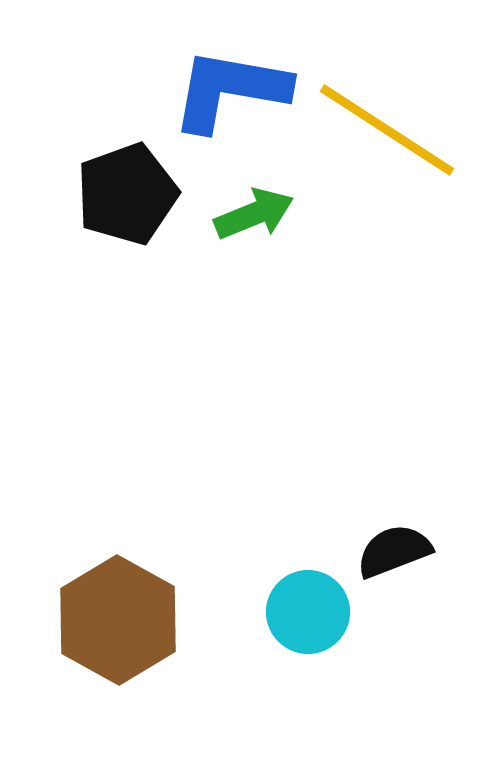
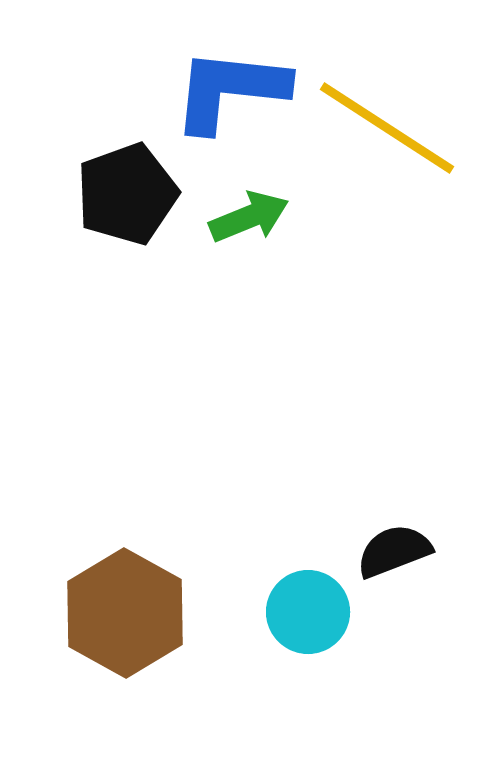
blue L-shape: rotated 4 degrees counterclockwise
yellow line: moved 2 px up
green arrow: moved 5 px left, 3 px down
brown hexagon: moved 7 px right, 7 px up
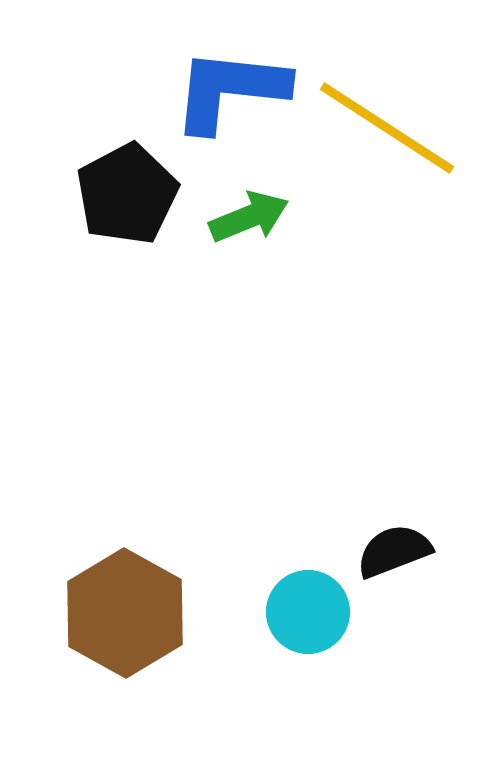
black pentagon: rotated 8 degrees counterclockwise
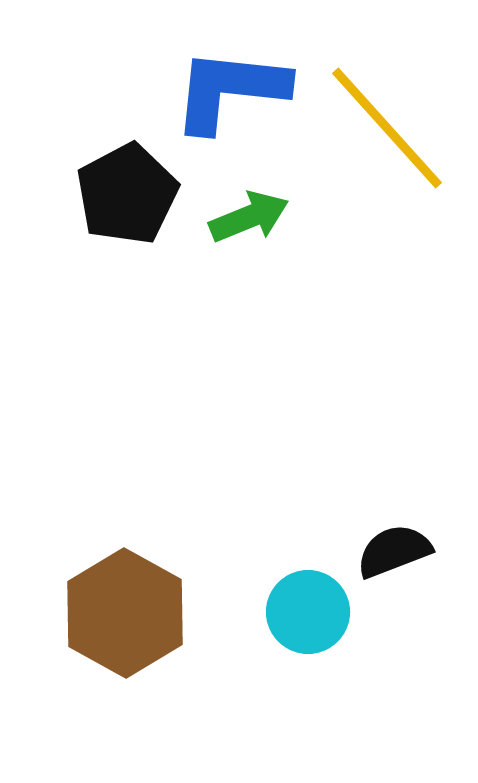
yellow line: rotated 15 degrees clockwise
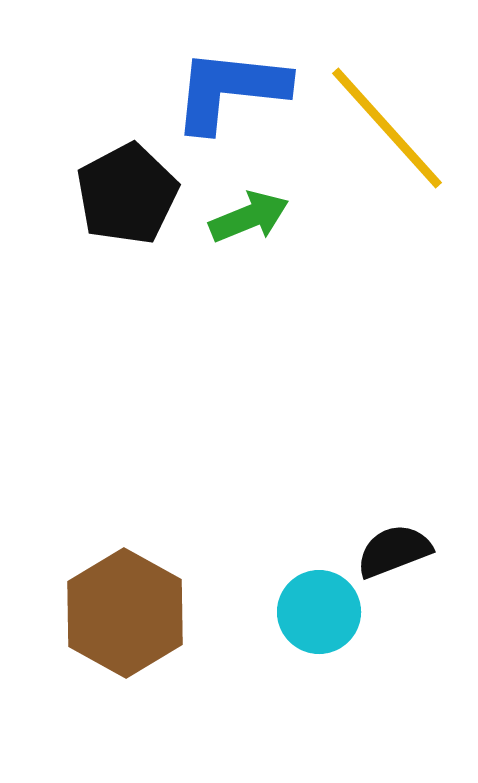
cyan circle: moved 11 px right
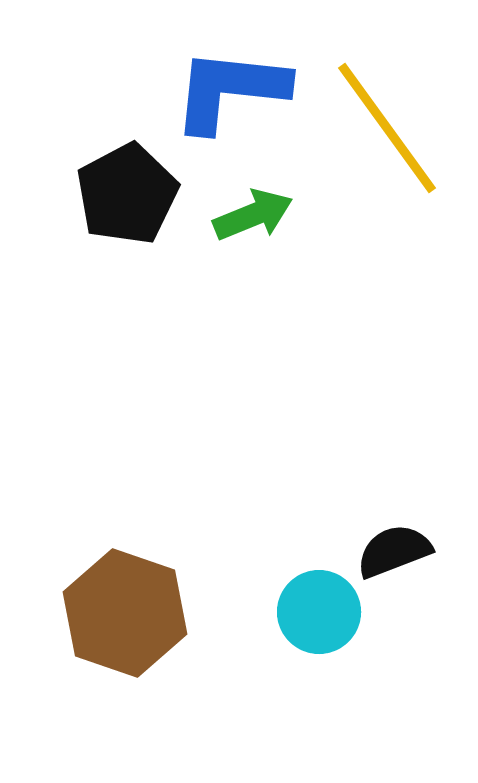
yellow line: rotated 6 degrees clockwise
green arrow: moved 4 px right, 2 px up
brown hexagon: rotated 10 degrees counterclockwise
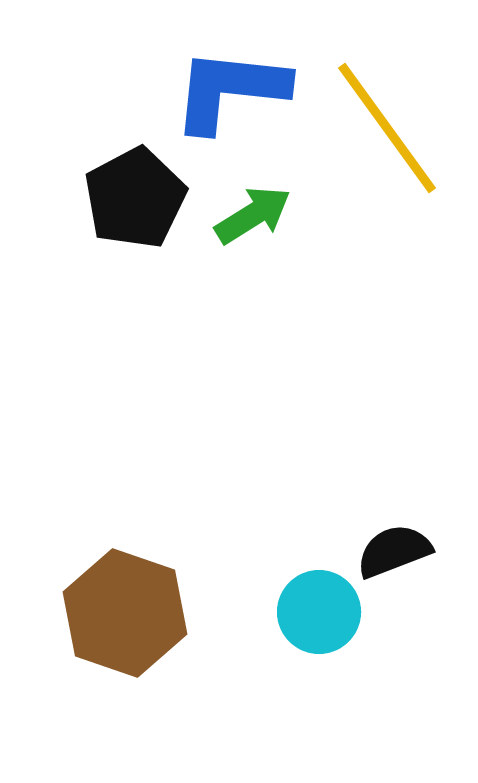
black pentagon: moved 8 px right, 4 px down
green arrow: rotated 10 degrees counterclockwise
